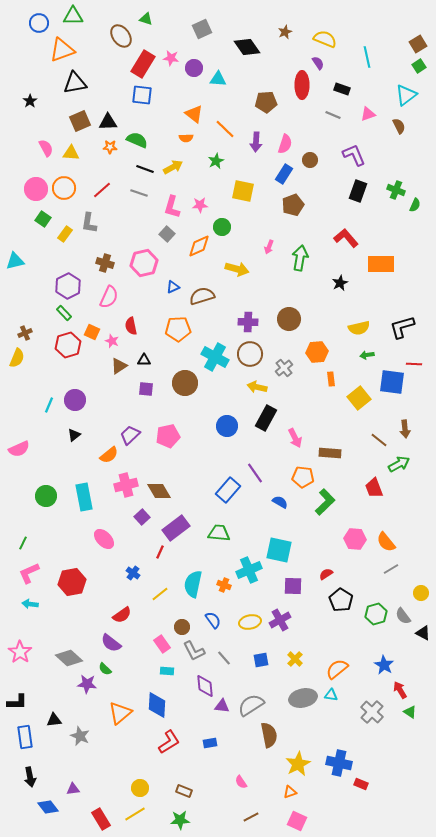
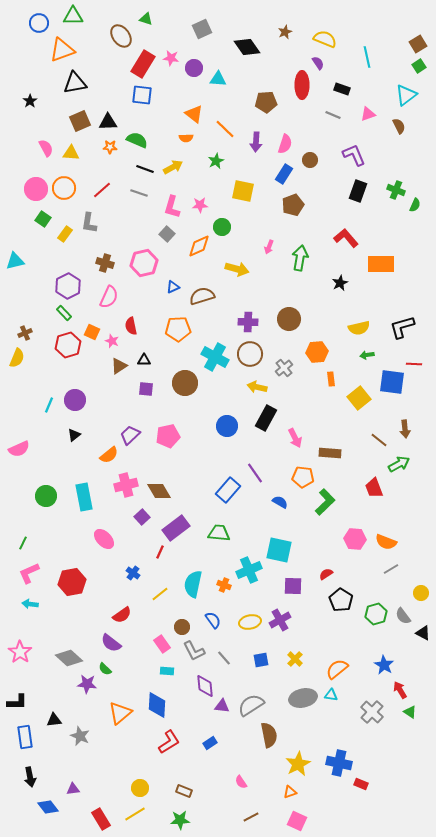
orange semicircle at (386, 542): rotated 30 degrees counterclockwise
blue rectangle at (210, 743): rotated 24 degrees counterclockwise
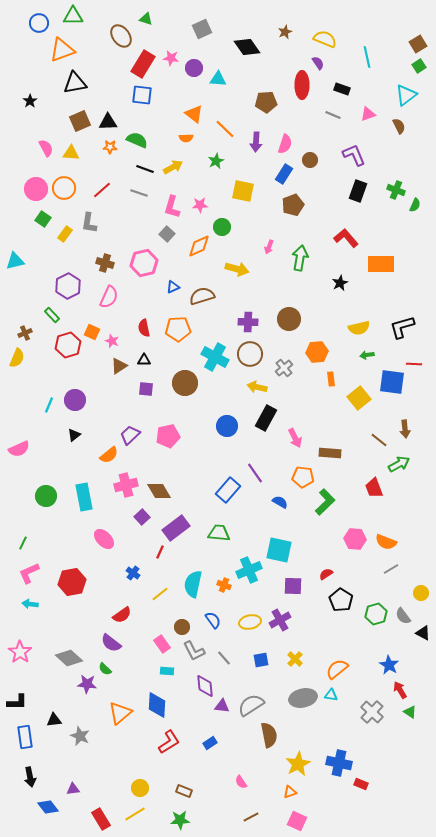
green rectangle at (64, 313): moved 12 px left, 2 px down
red semicircle at (131, 326): moved 13 px right, 2 px down
blue star at (384, 665): moved 5 px right
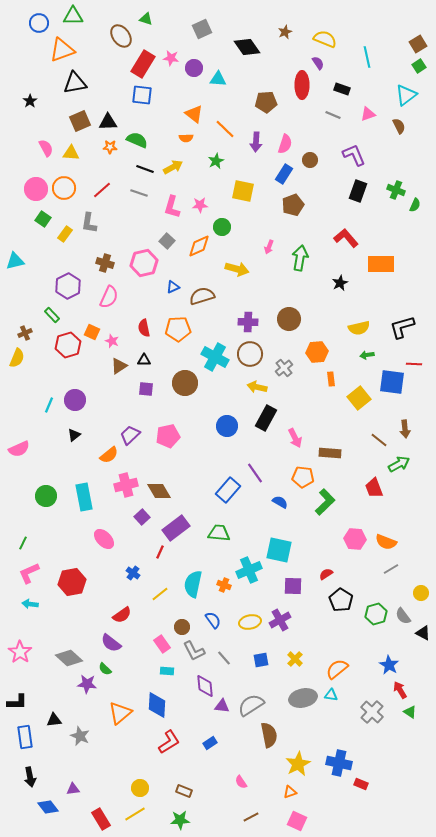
gray square at (167, 234): moved 7 px down
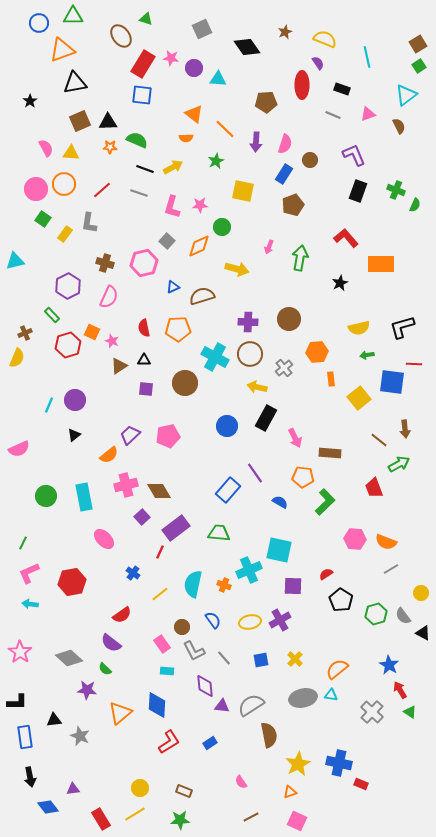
orange circle at (64, 188): moved 4 px up
purple star at (87, 684): moved 6 px down
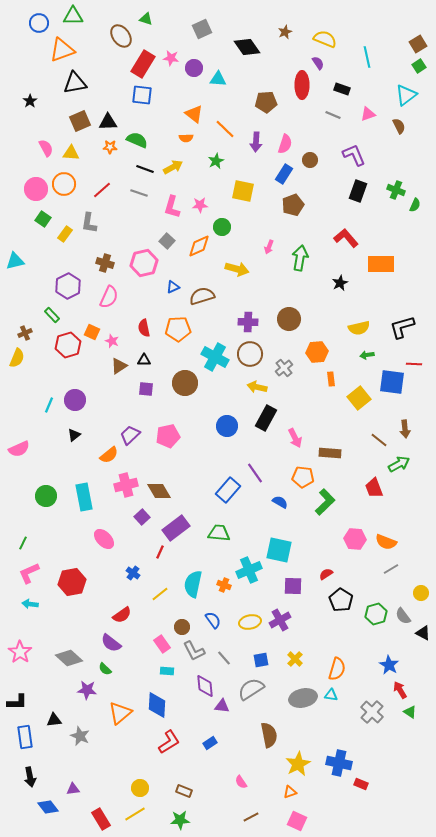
orange semicircle at (337, 669): rotated 145 degrees clockwise
gray semicircle at (251, 705): moved 16 px up
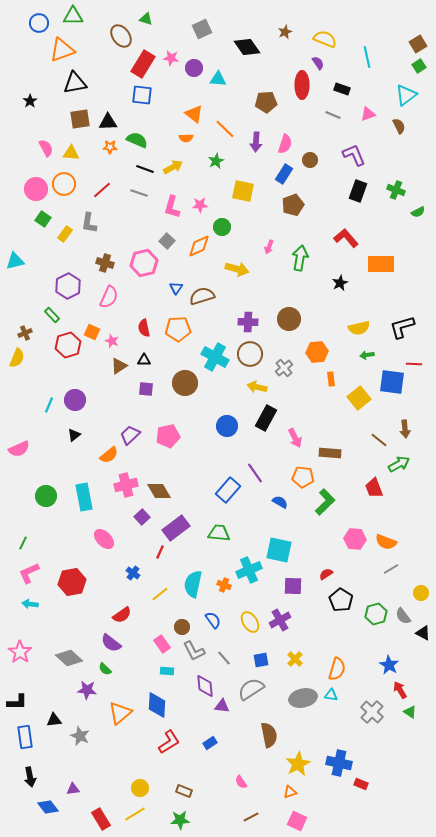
brown square at (80, 121): moved 2 px up; rotated 15 degrees clockwise
green semicircle at (415, 205): moved 3 px right, 7 px down; rotated 40 degrees clockwise
blue triangle at (173, 287): moved 3 px right, 1 px down; rotated 32 degrees counterclockwise
yellow ellipse at (250, 622): rotated 70 degrees clockwise
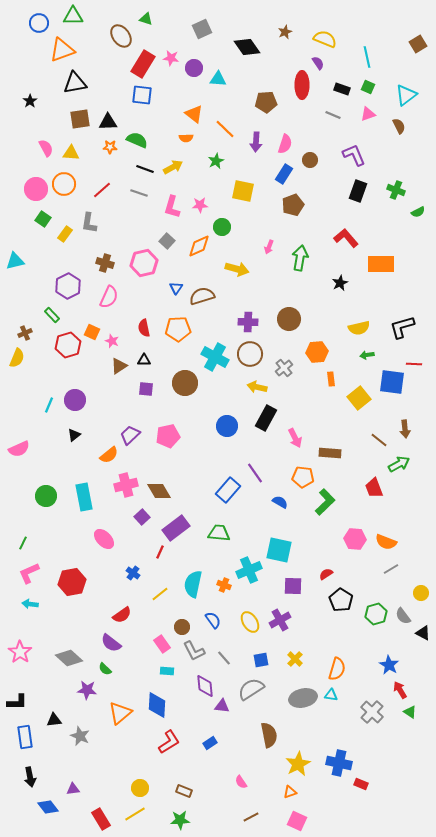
green square at (419, 66): moved 51 px left, 21 px down; rotated 32 degrees counterclockwise
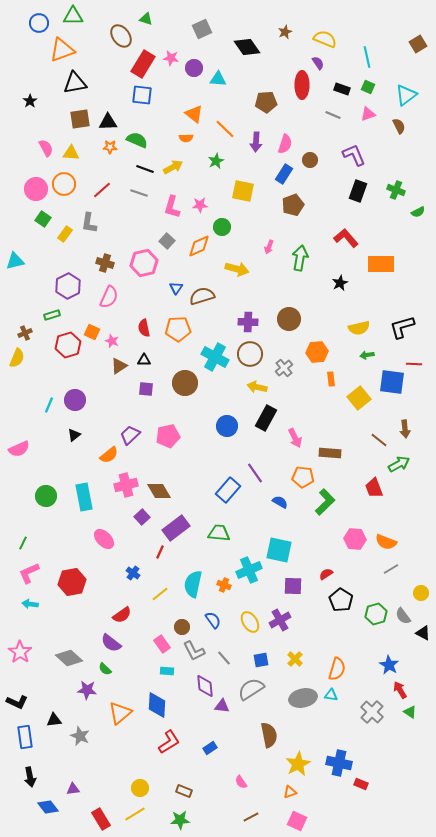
green rectangle at (52, 315): rotated 63 degrees counterclockwise
black L-shape at (17, 702): rotated 25 degrees clockwise
blue rectangle at (210, 743): moved 5 px down
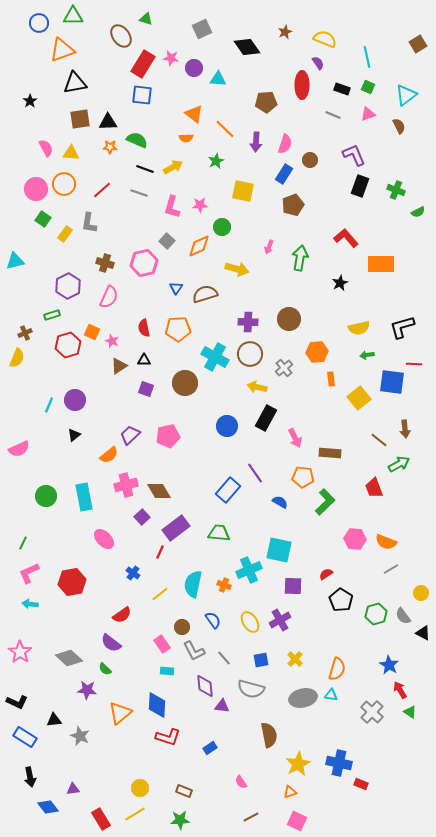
black rectangle at (358, 191): moved 2 px right, 5 px up
brown semicircle at (202, 296): moved 3 px right, 2 px up
purple square at (146, 389): rotated 14 degrees clockwise
gray semicircle at (251, 689): rotated 132 degrees counterclockwise
blue rectangle at (25, 737): rotated 50 degrees counterclockwise
red L-shape at (169, 742): moved 1 px left, 5 px up; rotated 50 degrees clockwise
